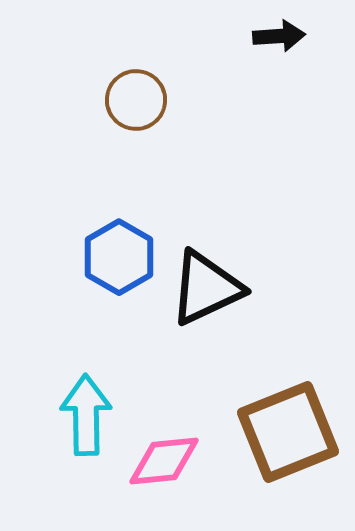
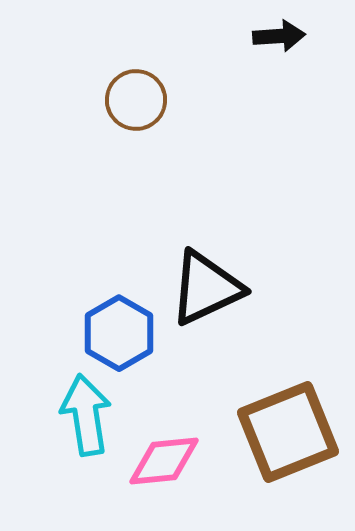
blue hexagon: moved 76 px down
cyan arrow: rotated 8 degrees counterclockwise
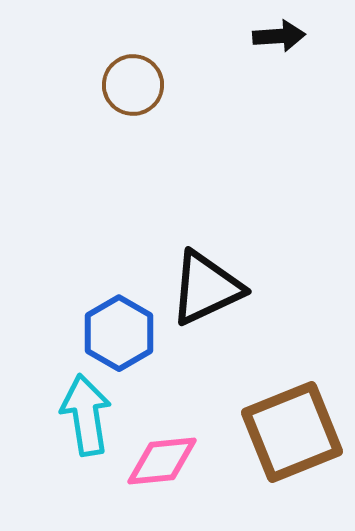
brown circle: moved 3 px left, 15 px up
brown square: moved 4 px right
pink diamond: moved 2 px left
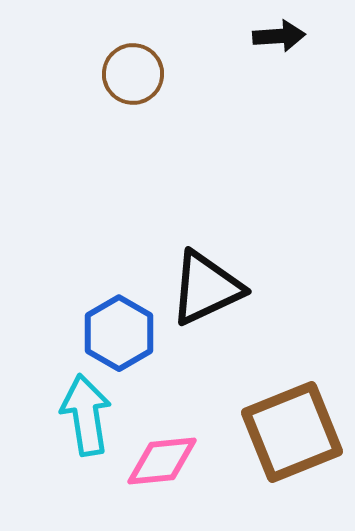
brown circle: moved 11 px up
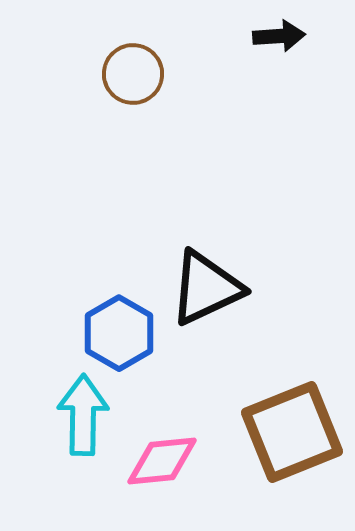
cyan arrow: moved 3 px left; rotated 10 degrees clockwise
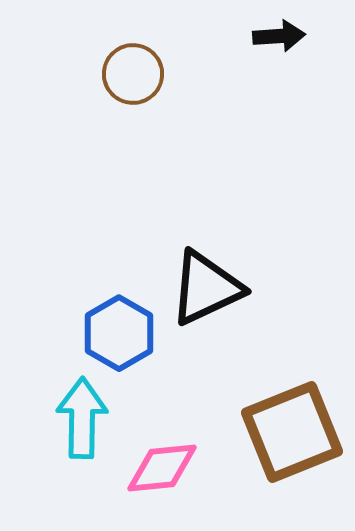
cyan arrow: moved 1 px left, 3 px down
pink diamond: moved 7 px down
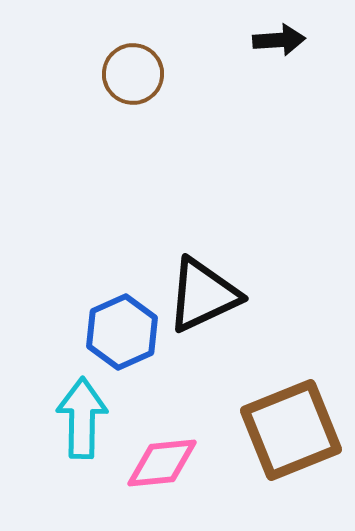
black arrow: moved 4 px down
black triangle: moved 3 px left, 7 px down
blue hexagon: moved 3 px right, 1 px up; rotated 6 degrees clockwise
brown square: moved 1 px left, 2 px up
pink diamond: moved 5 px up
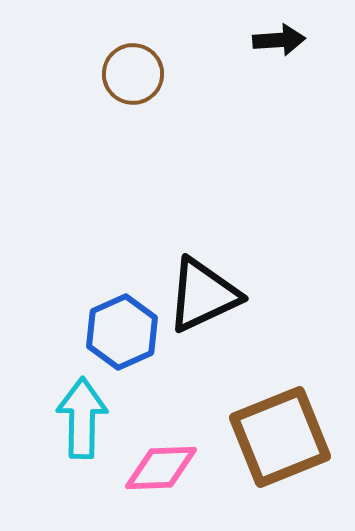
brown square: moved 11 px left, 7 px down
pink diamond: moved 1 px left, 5 px down; rotated 4 degrees clockwise
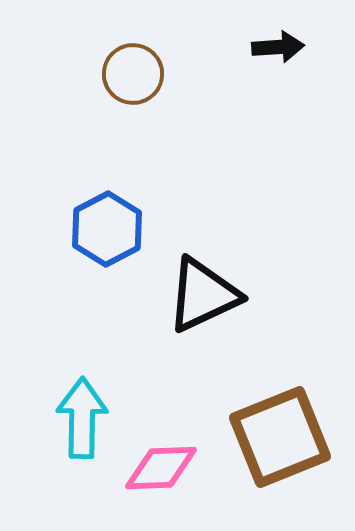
black arrow: moved 1 px left, 7 px down
blue hexagon: moved 15 px left, 103 px up; rotated 4 degrees counterclockwise
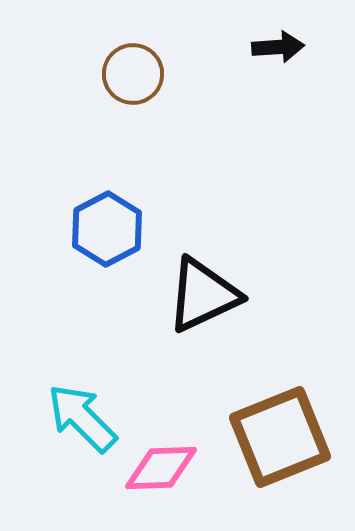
cyan arrow: rotated 46 degrees counterclockwise
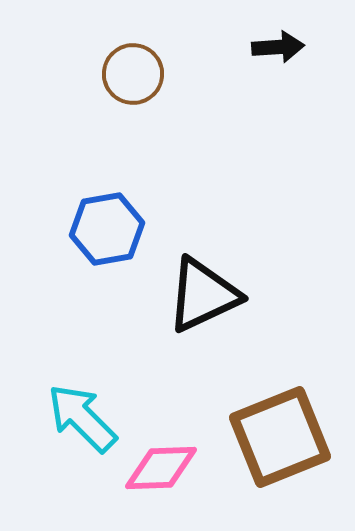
blue hexagon: rotated 18 degrees clockwise
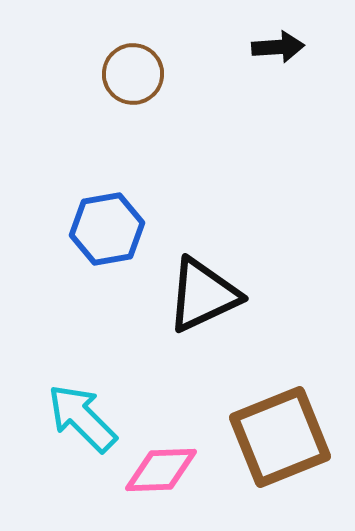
pink diamond: moved 2 px down
